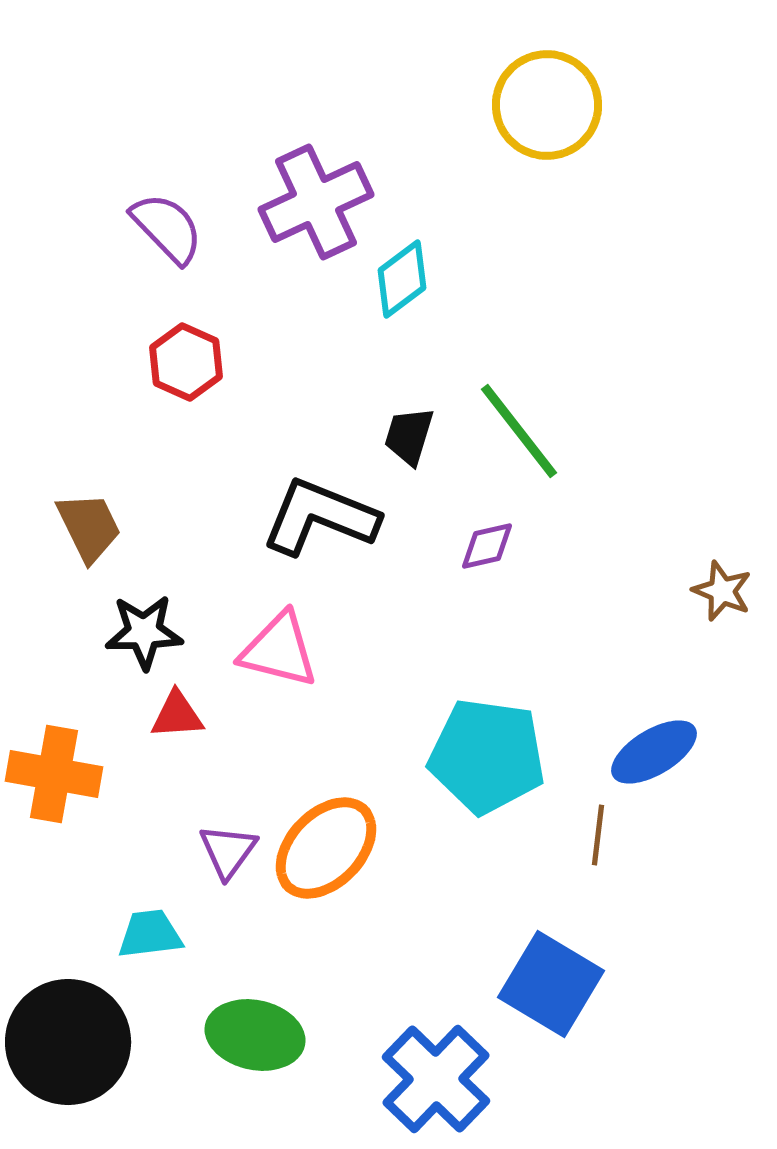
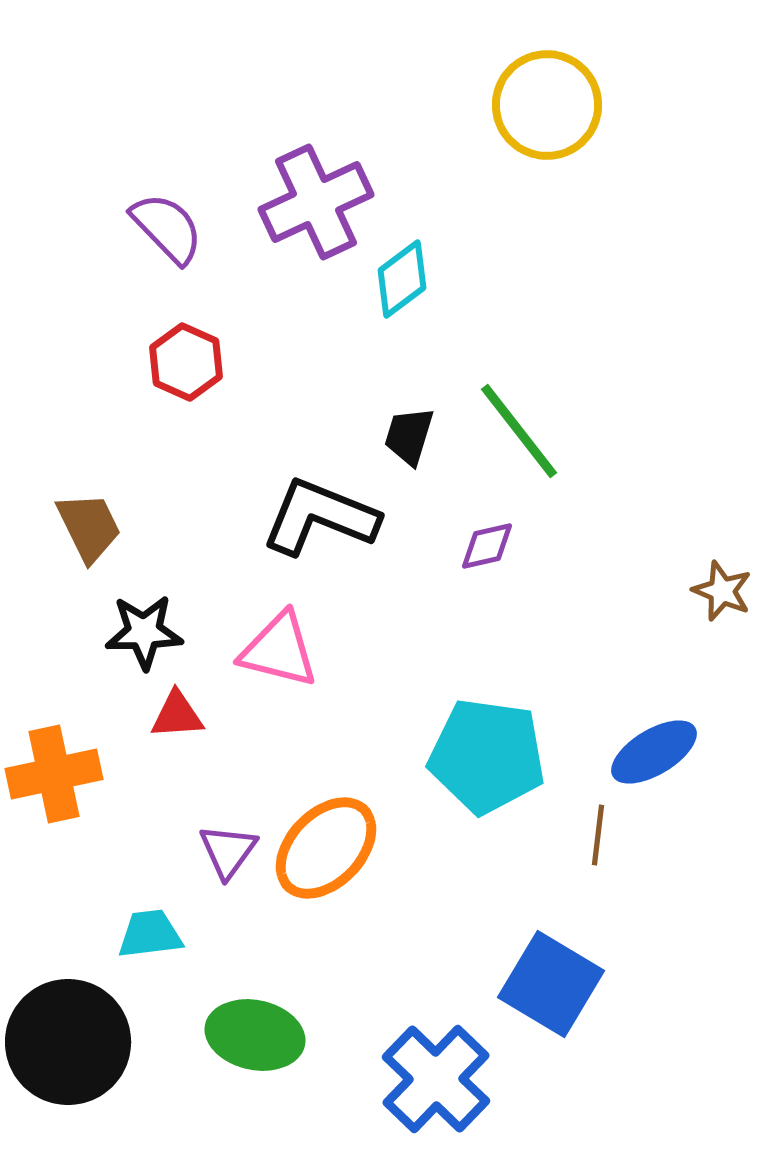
orange cross: rotated 22 degrees counterclockwise
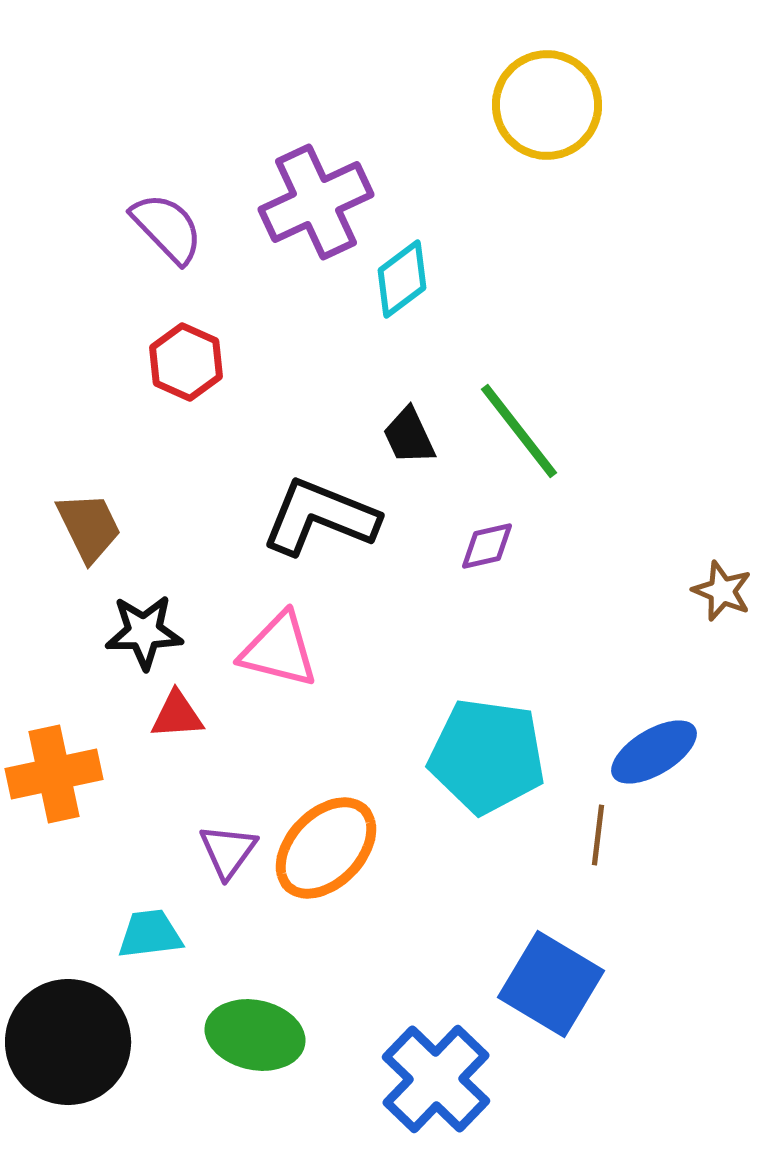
black trapezoid: rotated 42 degrees counterclockwise
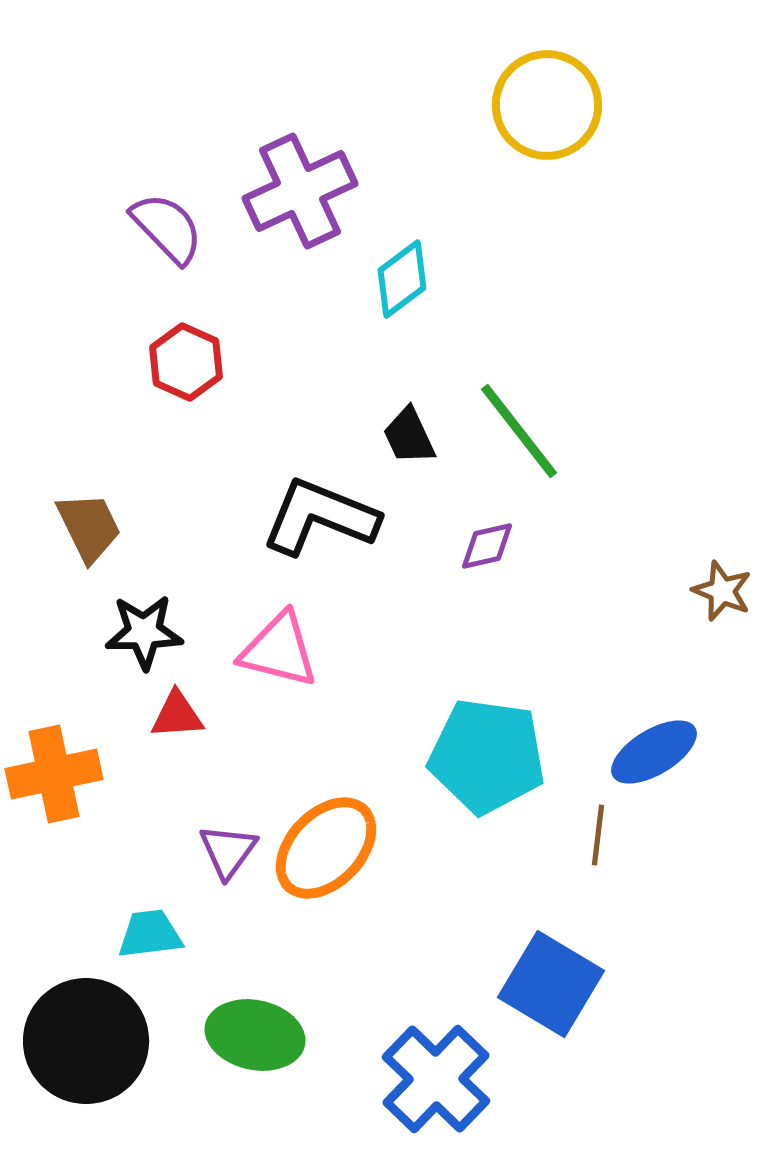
purple cross: moved 16 px left, 11 px up
black circle: moved 18 px right, 1 px up
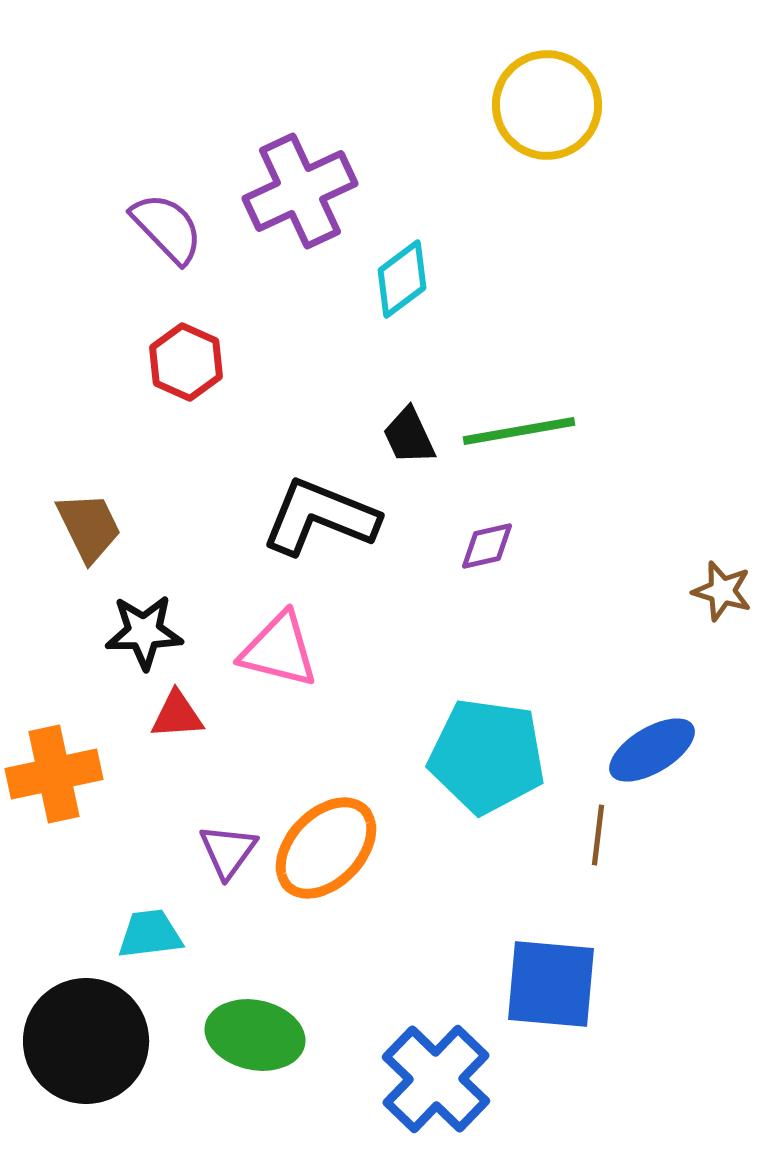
green line: rotated 62 degrees counterclockwise
brown star: rotated 6 degrees counterclockwise
blue ellipse: moved 2 px left, 2 px up
blue square: rotated 26 degrees counterclockwise
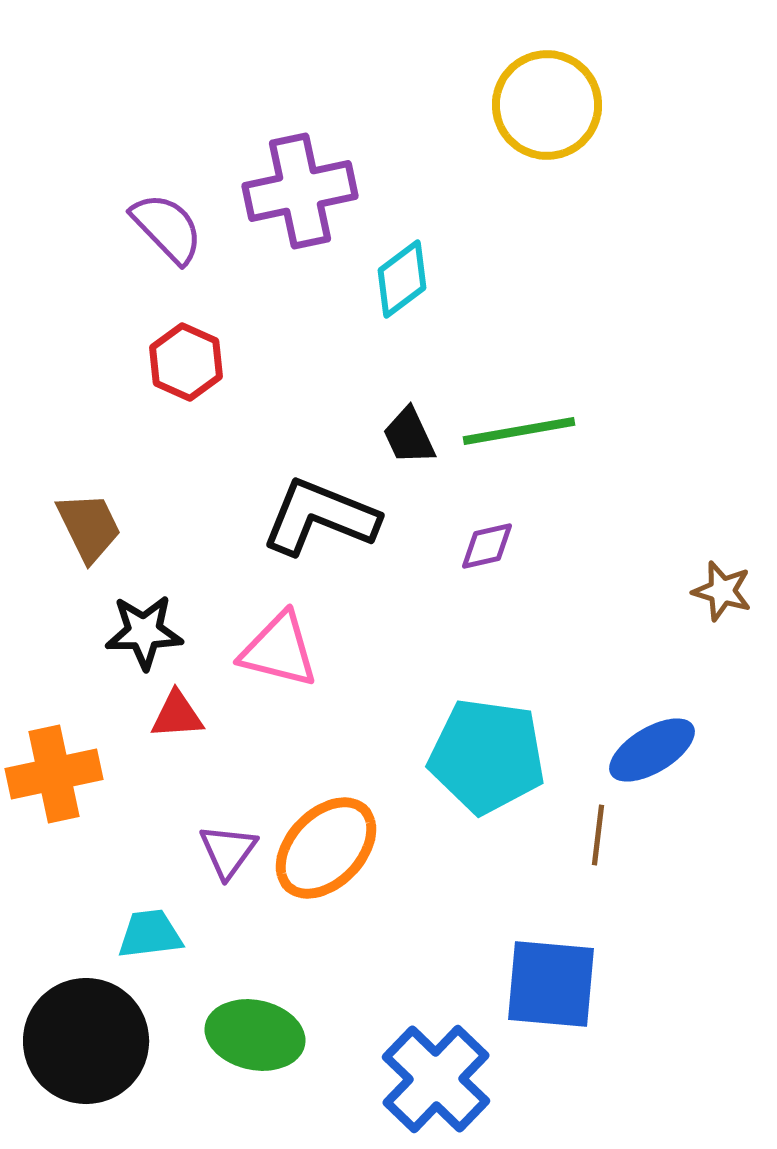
purple cross: rotated 13 degrees clockwise
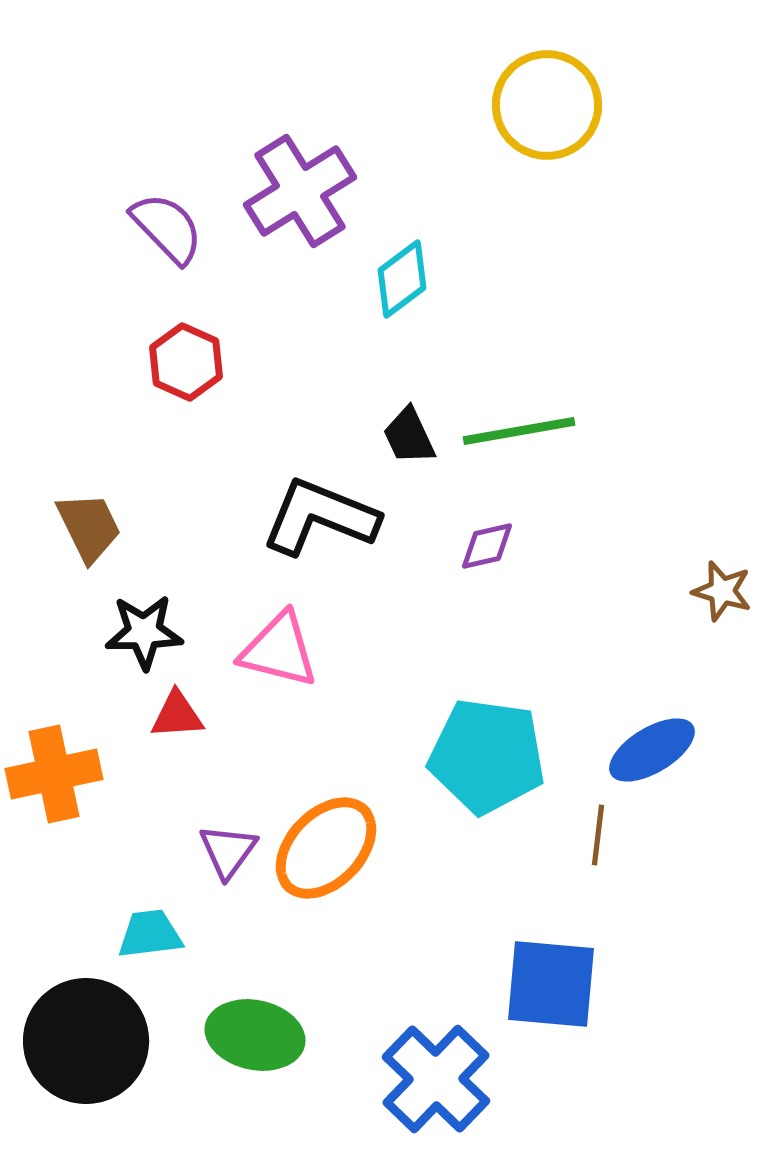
purple cross: rotated 20 degrees counterclockwise
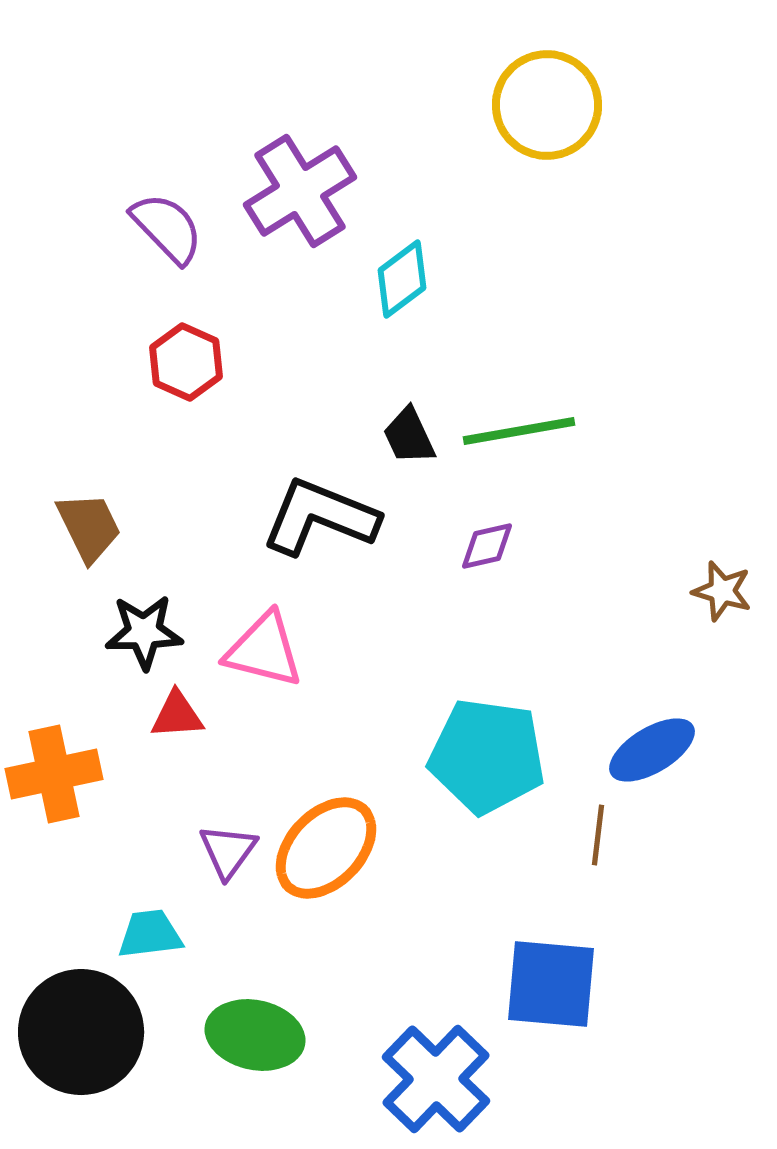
pink triangle: moved 15 px left
black circle: moved 5 px left, 9 px up
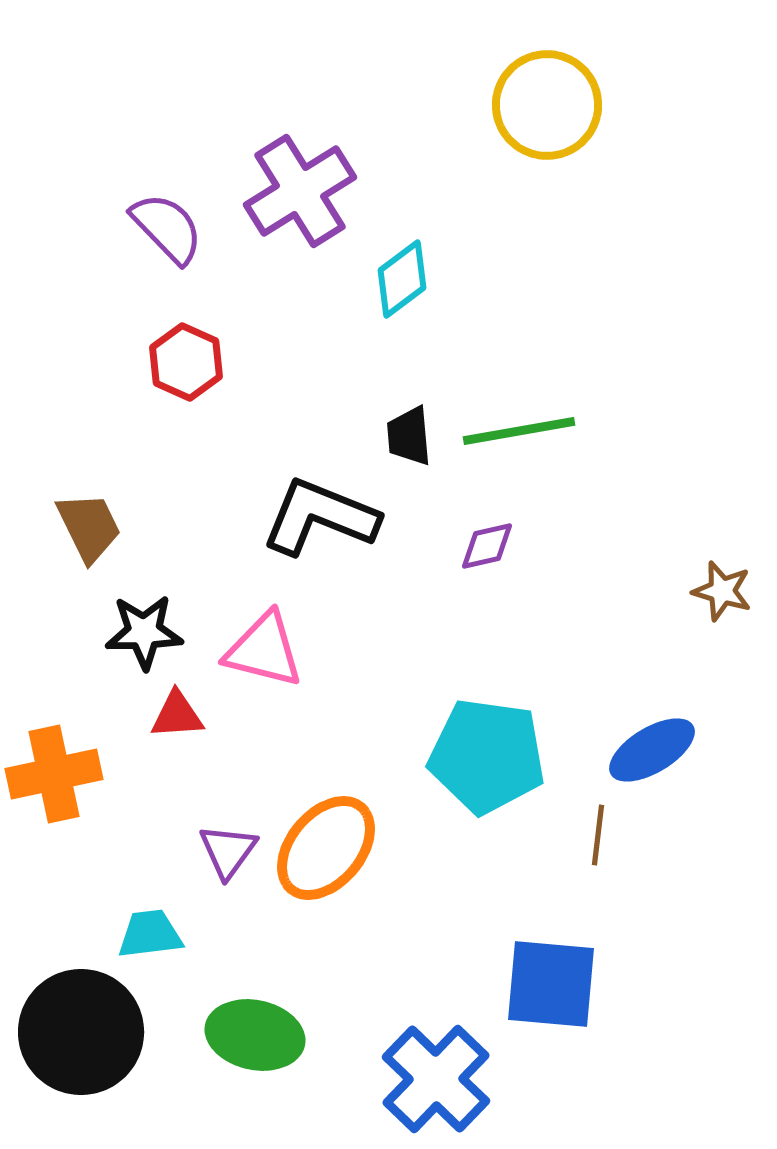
black trapezoid: rotated 20 degrees clockwise
orange ellipse: rotated 4 degrees counterclockwise
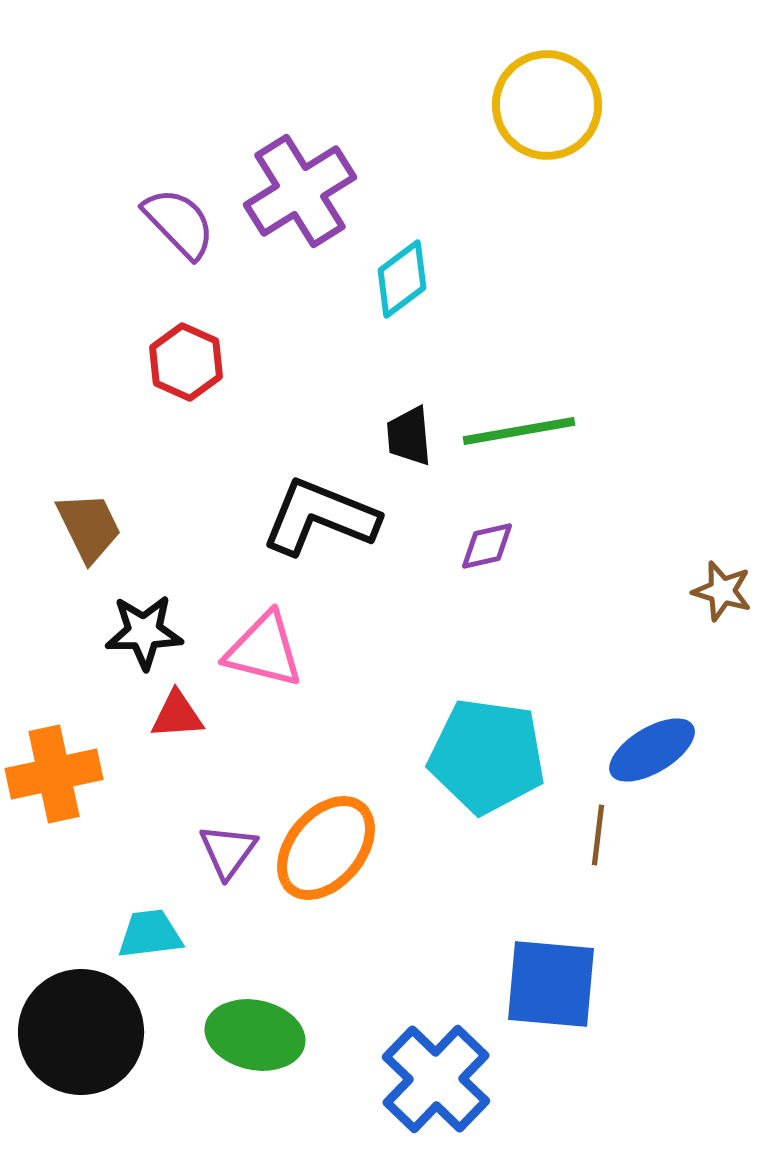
purple semicircle: moved 12 px right, 5 px up
